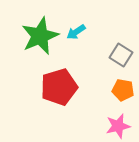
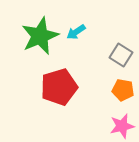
pink star: moved 4 px right
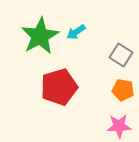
green star: rotated 6 degrees counterclockwise
pink star: moved 3 px left; rotated 10 degrees clockwise
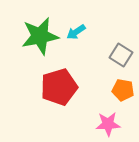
green star: rotated 18 degrees clockwise
pink star: moved 11 px left, 2 px up
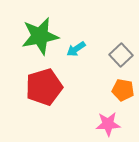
cyan arrow: moved 17 px down
gray square: rotated 15 degrees clockwise
red pentagon: moved 15 px left
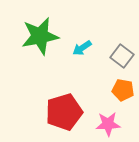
cyan arrow: moved 6 px right, 1 px up
gray square: moved 1 px right, 1 px down; rotated 10 degrees counterclockwise
red pentagon: moved 20 px right, 25 px down
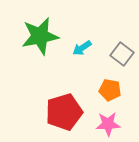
gray square: moved 2 px up
orange pentagon: moved 13 px left
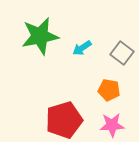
gray square: moved 1 px up
orange pentagon: moved 1 px left
red pentagon: moved 8 px down
pink star: moved 4 px right, 1 px down
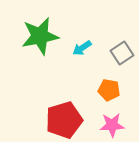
gray square: rotated 20 degrees clockwise
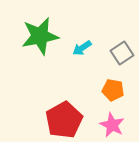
orange pentagon: moved 4 px right
red pentagon: rotated 12 degrees counterclockwise
pink star: rotated 30 degrees clockwise
